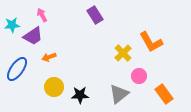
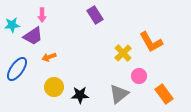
pink arrow: rotated 152 degrees counterclockwise
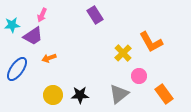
pink arrow: rotated 24 degrees clockwise
orange arrow: moved 1 px down
yellow circle: moved 1 px left, 8 px down
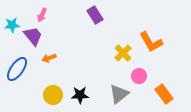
purple trapezoid: rotated 95 degrees counterclockwise
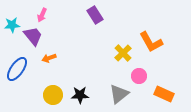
orange rectangle: rotated 30 degrees counterclockwise
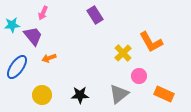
pink arrow: moved 1 px right, 2 px up
blue ellipse: moved 2 px up
yellow circle: moved 11 px left
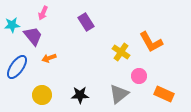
purple rectangle: moved 9 px left, 7 px down
yellow cross: moved 2 px left, 1 px up; rotated 12 degrees counterclockwise
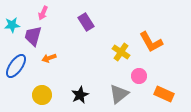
purple trapezoid: rotated 125 degrees counterclockwise
blue ellipse: moved 1 px left, 1 px up
black star: rotated 24 degrees counterclockwise
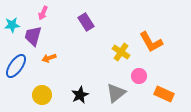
gray triangle: moved 3 px left, 1 px up
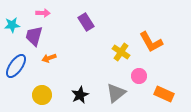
pink arrow: rotated 112 degrees counterclockwise
purple trapezoid: moved 1 px right
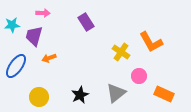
yellow circle: moved 3 px left, 2 px down
